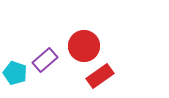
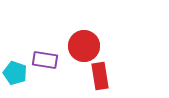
purple rectangle: rotated 50 degrees clockwise
red rectangle: rotated 64 degrees counterclockwise
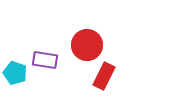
red circle: moved 3 px right, 1 px up
red rectangle: moved 4 px right; rotated 36 degrees clockwise
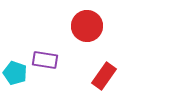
red circle: moved 19 px up
red rectangle: rotated 8 degrees clockwise
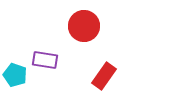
red circle: moved 3 px left
cyan pentagon: moved 2 px down
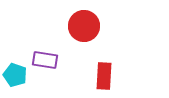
red rectangle: rotated 32 degrees counterclockwise
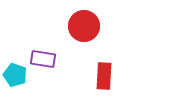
purple rectangle: moved 2 px left, 1 px up
